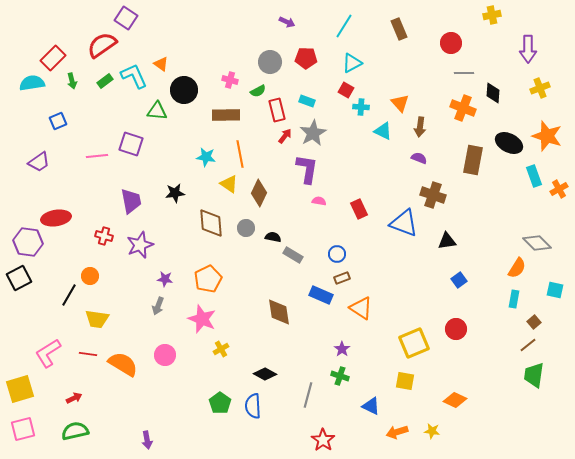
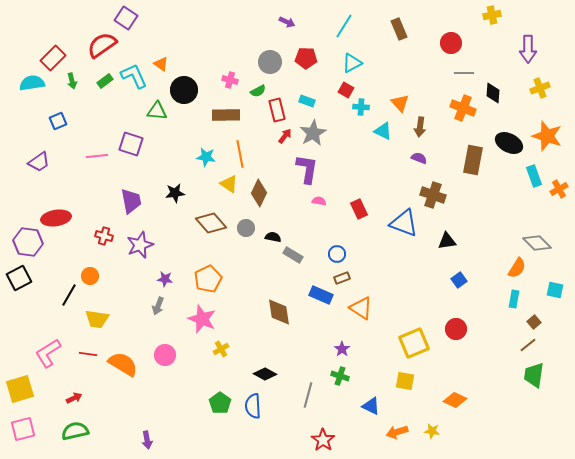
brown diamond at (211, 223): rotated 36 degrees counterclockwise
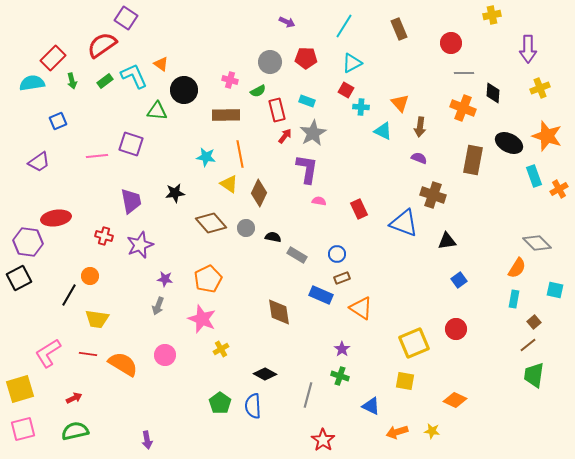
gray rectangle at (293, 255): moved 4 px right
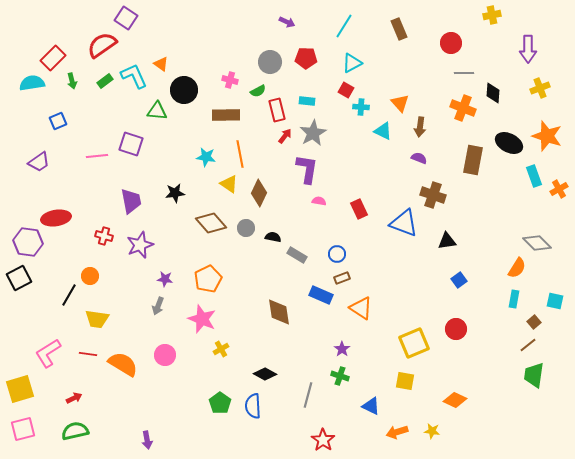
cyan rectangle at (307, 101): rotated 14 degrees counterclockwise
cyan square at (555, 290): moved 11 px down
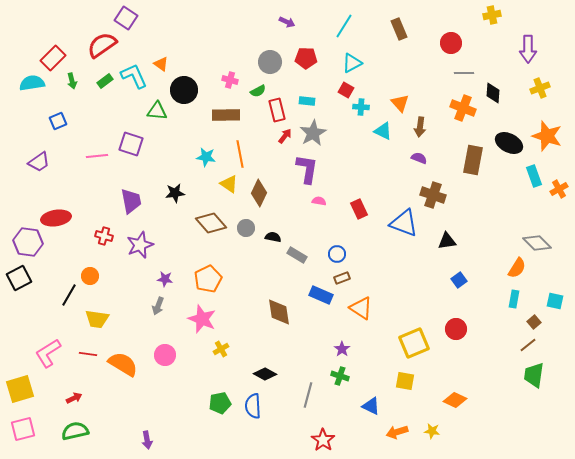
green pentagon at (220, 403): rotated 25 degrees clockwise
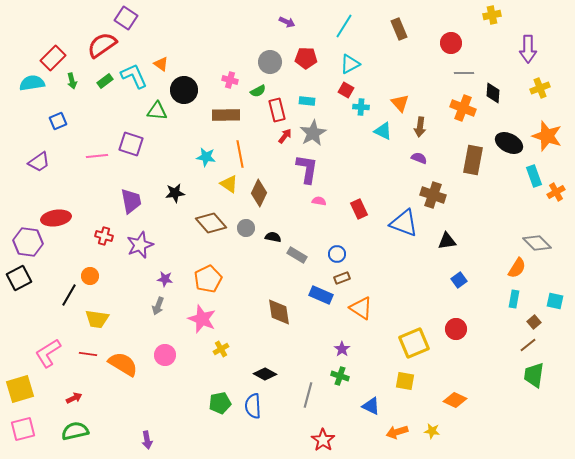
cyan triangle at (352, 63): moved 2 px left, 1 px down
orange cross at (559, 189): moved 3 px left, 3 px down
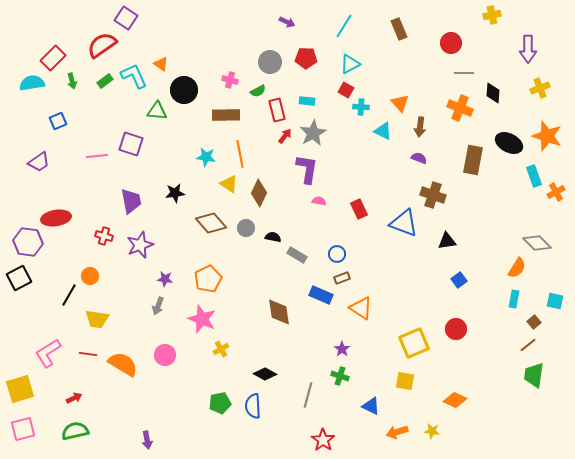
orange cross at (463, 108): moved 3 px left
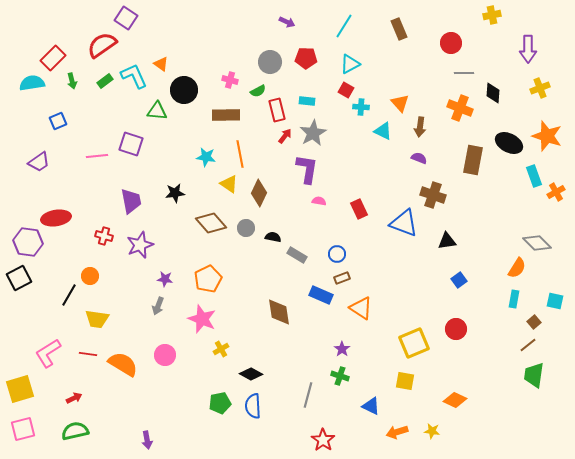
black diamond at (265, 374): moved 14 px left
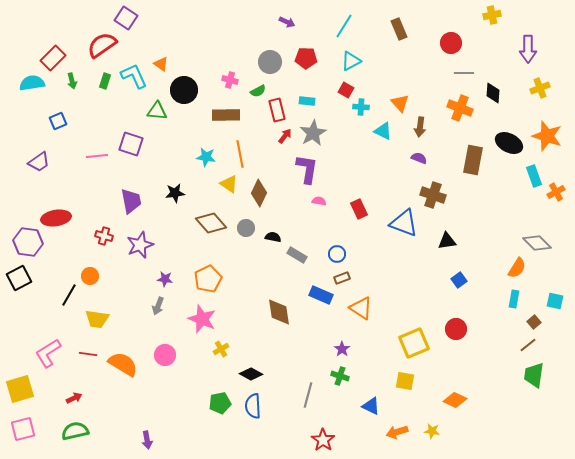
cyan triangle at (350, 64): moved 1 px right, 3 px up
green rectangle at (105, 81): rotated 35 degrees counterclockwise
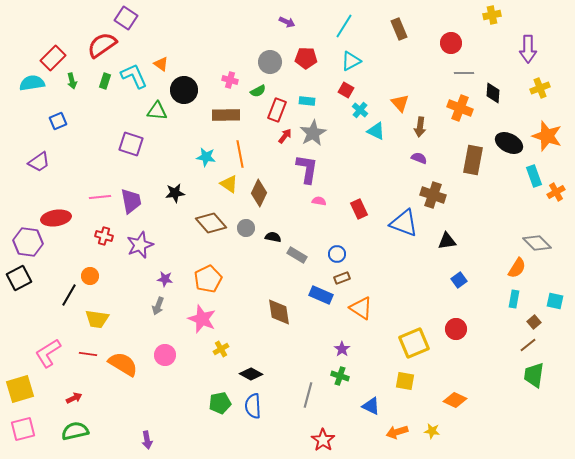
cyan cross at (361, 107): moved 1 px left, 3 px down; rotated 35 degrees clockwise
red rectangle at (277, 110): rotated 35 degrees clockwise
cyan triangle at (383, 131): moved 7 px left
pink line at (97, 156): moved 3 px right, 41 px down
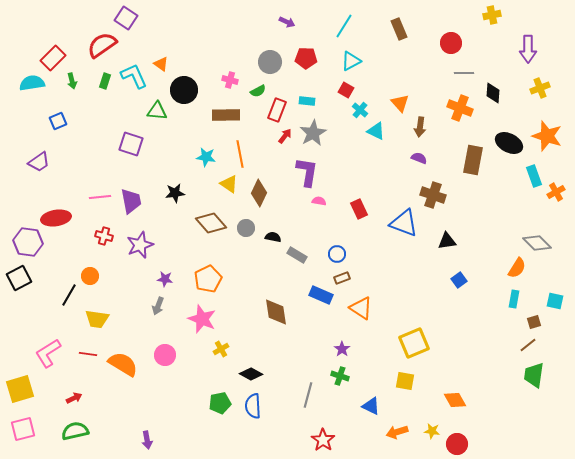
purple L-shape at (307, 169): moved 3 px down
brown diamond at (279, 312): moved 3 px left
brown square at (534, 322): rotated 24 degrees clockwise
red circle at (456, 329): moved 1 px right, 115 px down
orange diamond at (455, 400): rotated 35 degrees clockwise
